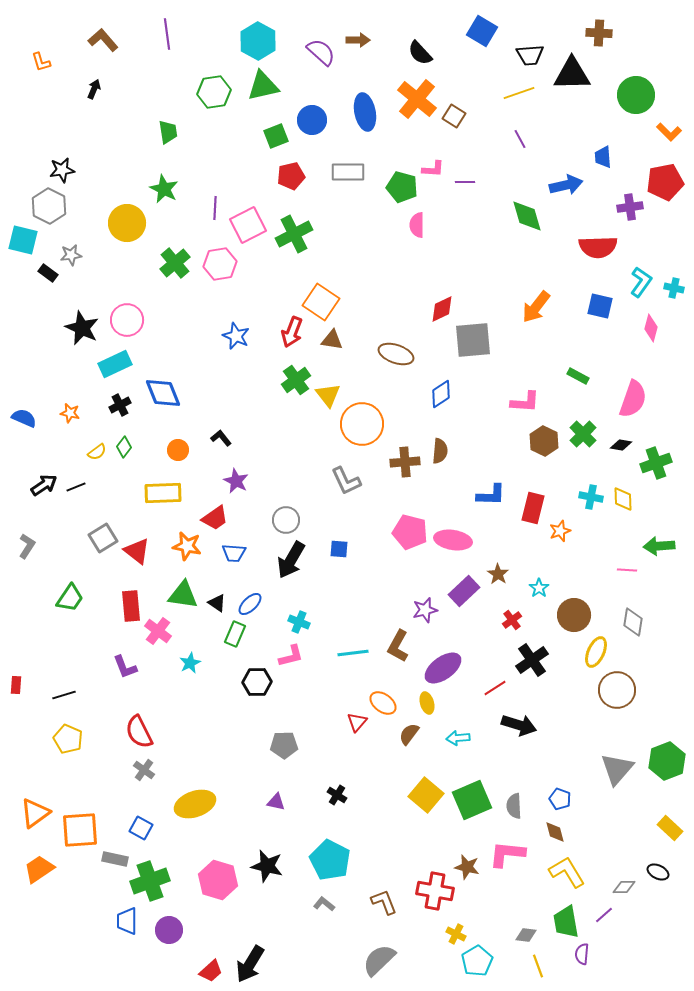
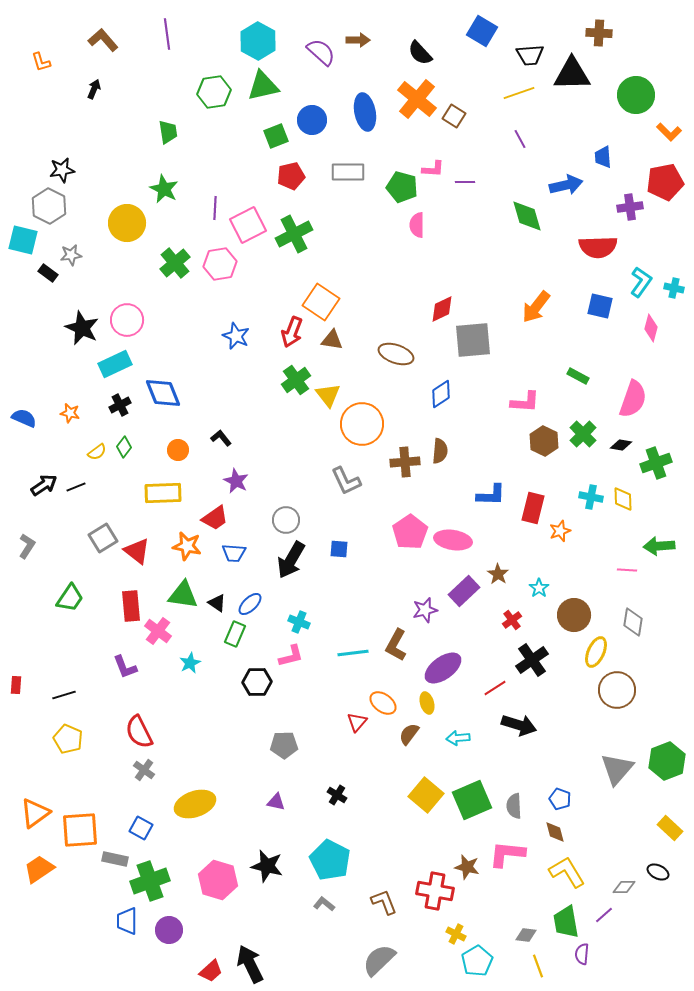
pink pentagon at (410, 532): rotated 24 degrees clockwise
brown L-shape at (398, 646): moved 2 px left, 1 px up
black arrow at (250, 964): rotated 123 degrees clockwise
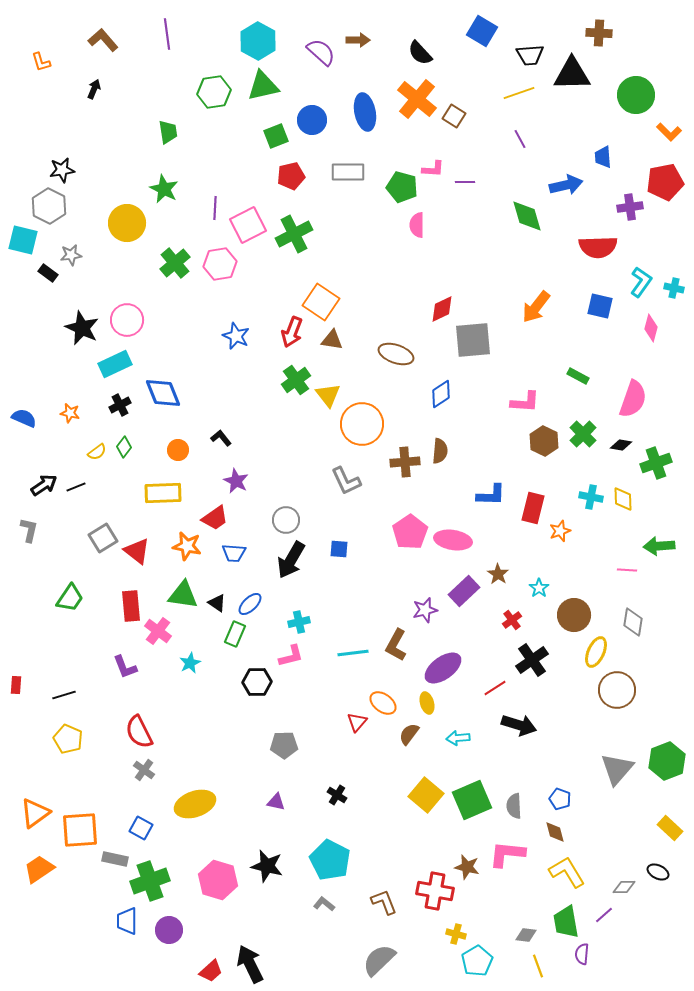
gray L-shape at (27, 546): moved 2 px right, 16 px up; rotated 20 degrees counterclockwise
cyan cross at (299, 622): rotated 35 degrees counterclockwise
yellow cross at (456, 934): rotated 12 degrees counterclockwise
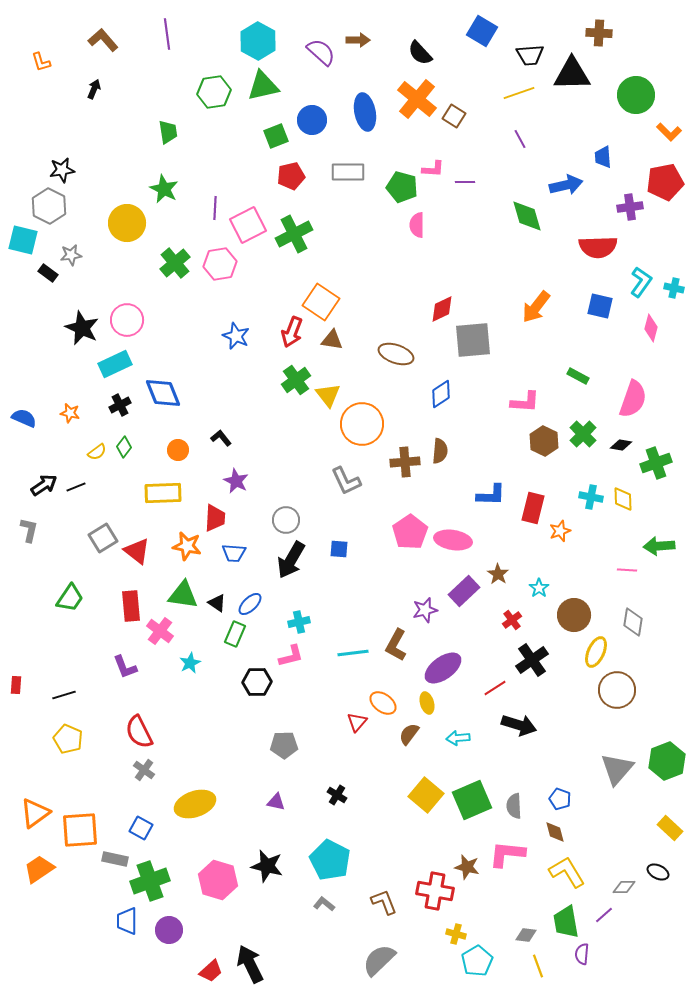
red trapezoid at (215, 518): rotated 52 degrees counterclockwise
pink cross at (158, 631): moved 2 px right
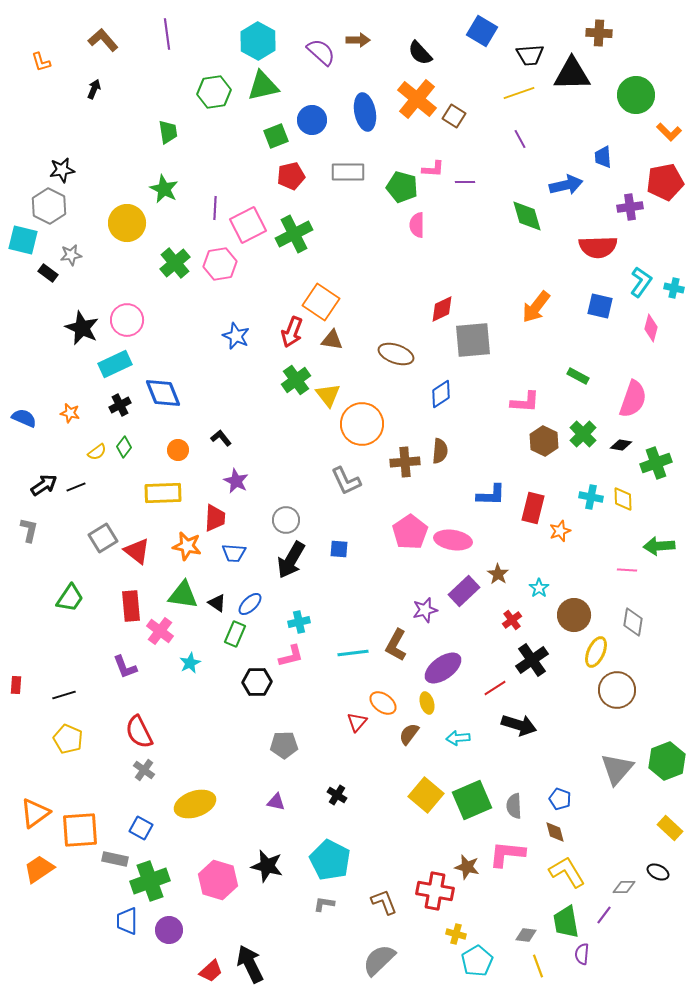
gray L-shape at (324, 904): rotated 30 degrees counterclockwise
purple line at (604, 915): rotated 12 degrees counterclockwise
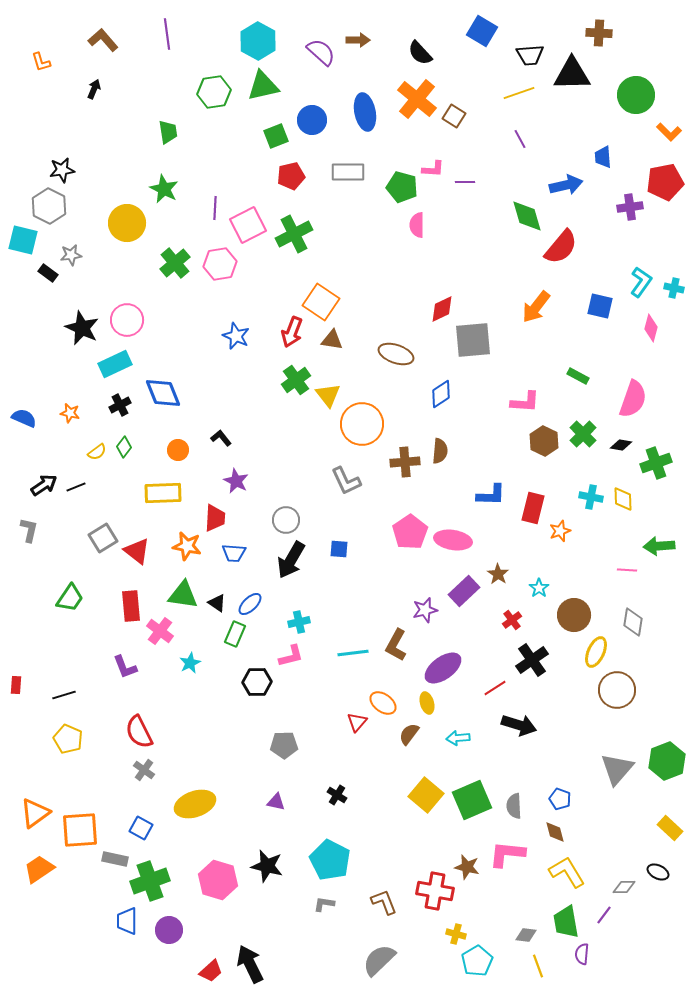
red semicircle at (598, 247): moved 37 px left; rotated 48 degrees counterclockwise
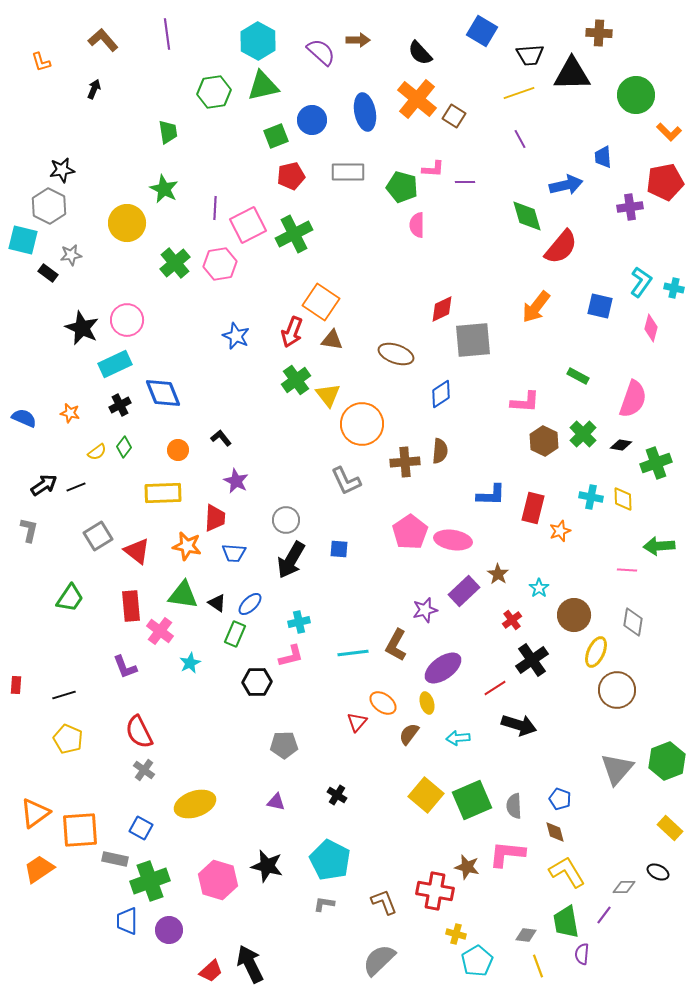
gray square at (103, 538): moved 5 px left, 2 px up
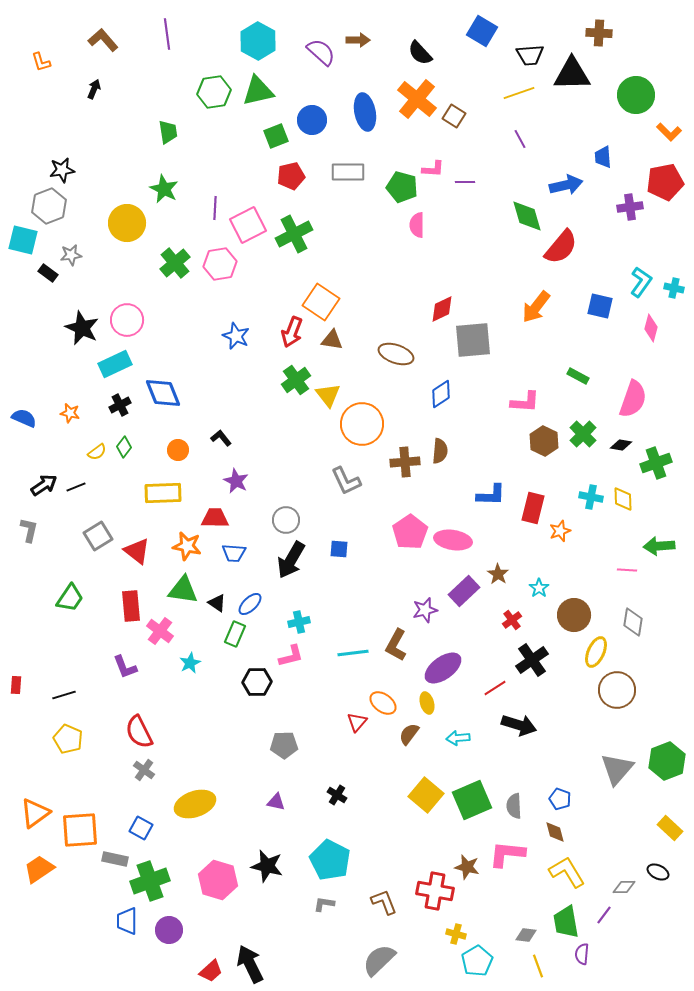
green triangle at (263, 86): moved 5 px left, 5 px down
gray hexagon at (49, 206): rotated 12 degrees clockwise
red trapezoid at (215, 518): rotated 92 degrees counterclockwise
green triangle at (183, 595): moved 5 px up
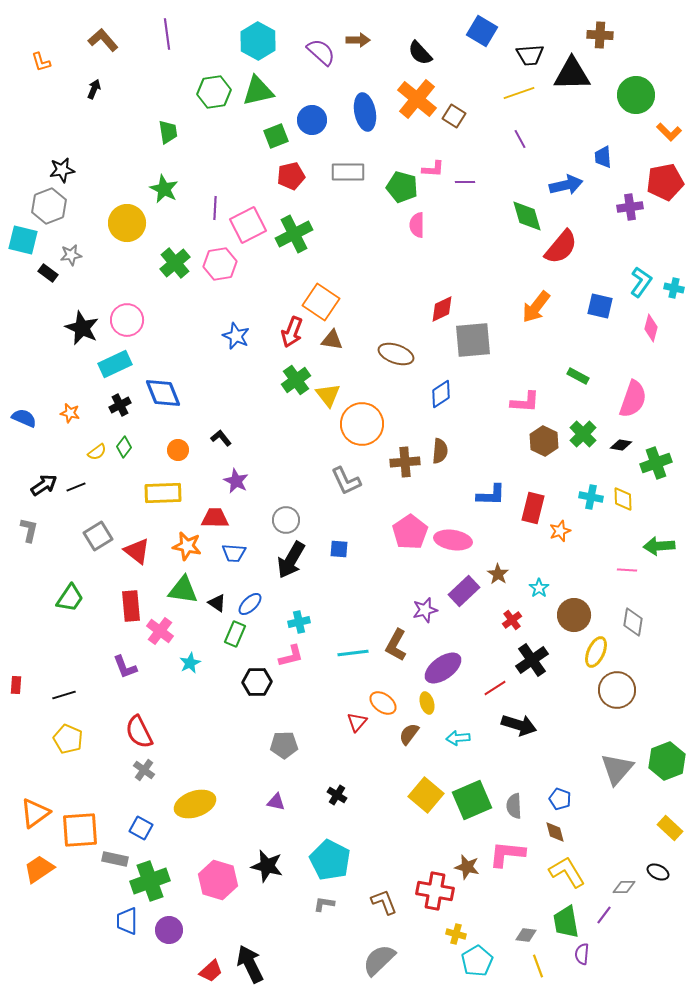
brown cross at (599, 33): moved 1 px right, 2 px down
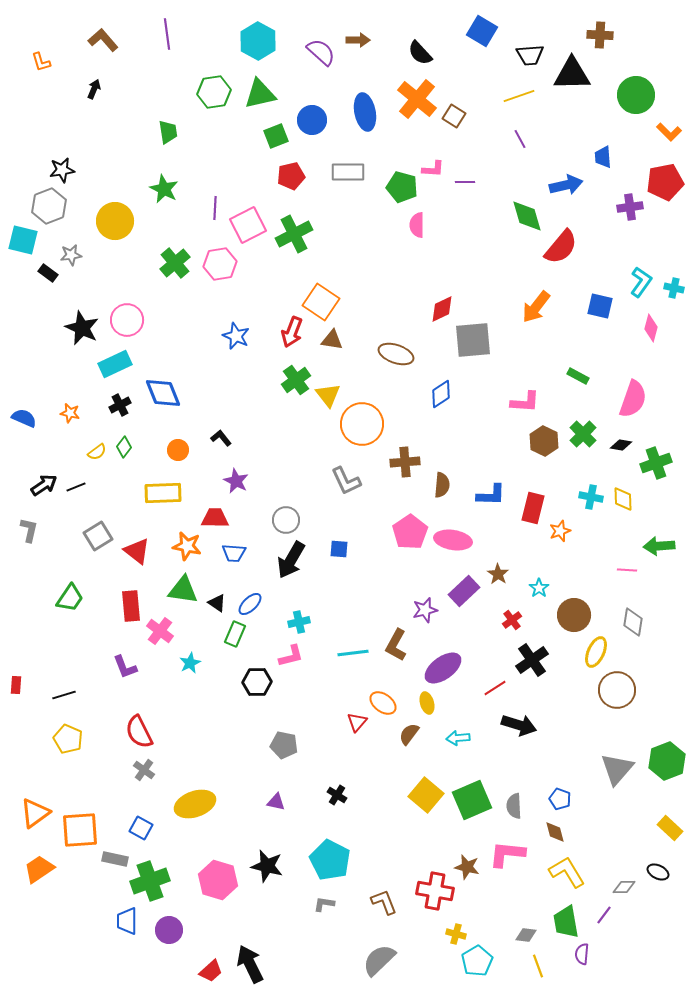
green triangle at (258, 91): moved 2 px right, 3 px down
yellow line at (519, 93): moved 3 px down
yellow circle at (127, 223): moved 12 px left, 2 px up
brown semicircle at (440, 451): moved 2 px right, 34 px down
gray pentagon at (284, 745): rotated 12 degrees clockwise
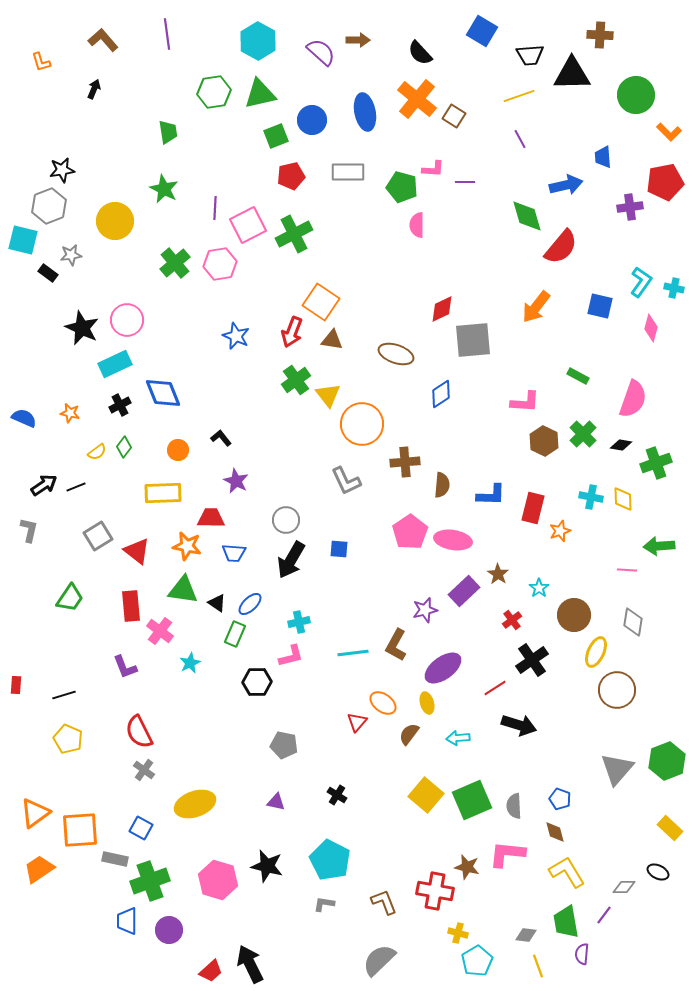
red trapezoid at (215, 518): moved 4 px left
yellow cross at (456, 934): moved 2 px right, 1 px up
